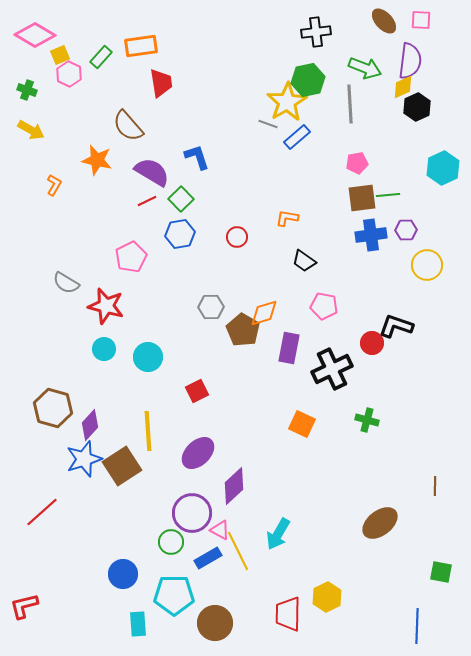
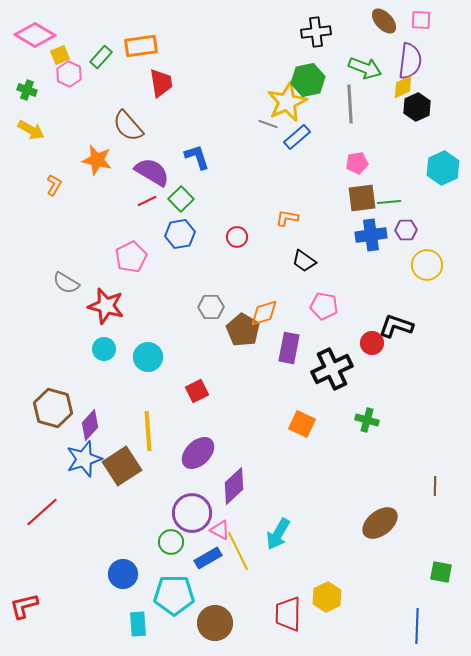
yellow star at (287, 102): rotated 6 degrees clockwise
green line at (388, 195): moved 1 px right, 7 px down
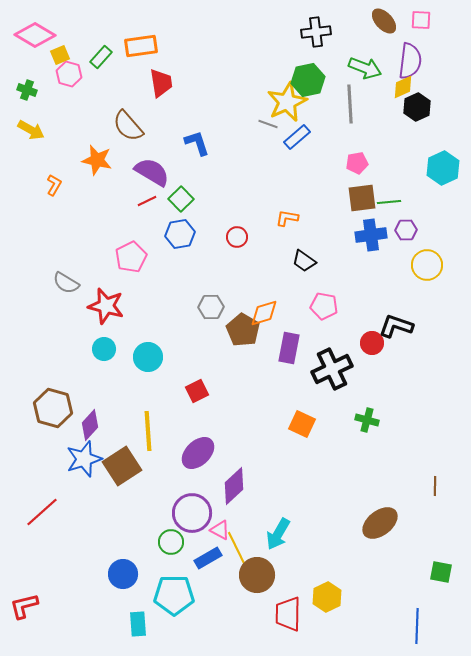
pink hexagon at (69, 74): rotated 10 degrees counterclockwise
blue L-shape at (197, 157): moved 14 px up
brown circle at (215, 623): moved 42 px right, 48 px up
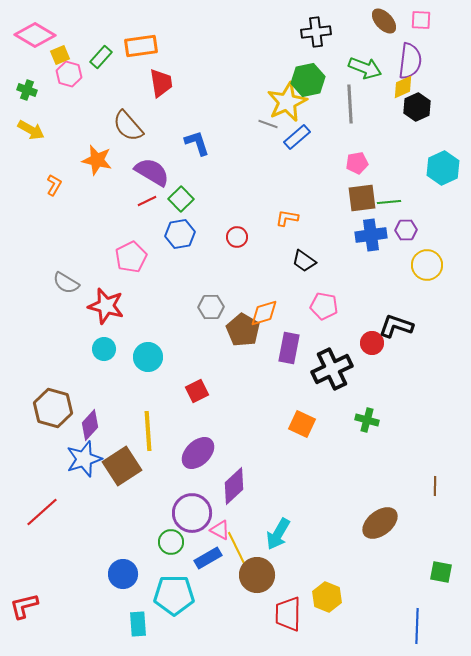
yellow hexagon at (327, 597): rotated 12 degrees counterclockwise
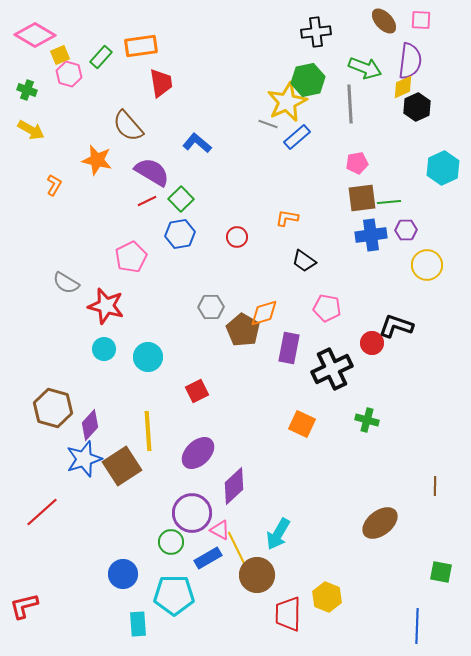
blue L-shape at (197, 143): rotated 32 degrees counterclockwise
pink pentagon at (324, 306): moved 3 px right, 2 px down
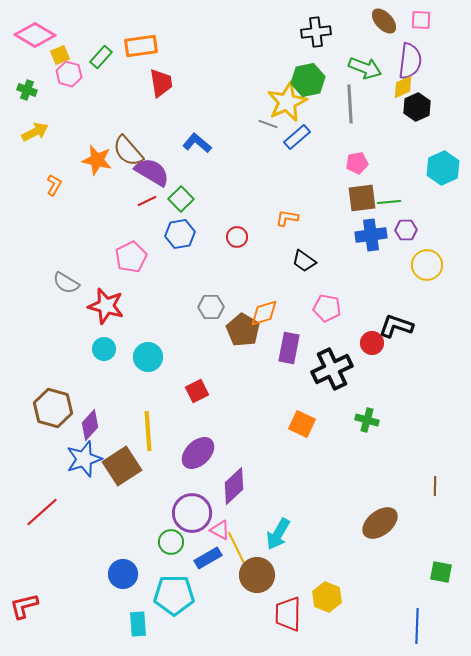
brown semicircle at (128, 126): moved 25 px down
yellow arrow at (31, 130): moved 4 px right, 2 px down; rotated 56 degrees counterclockwise
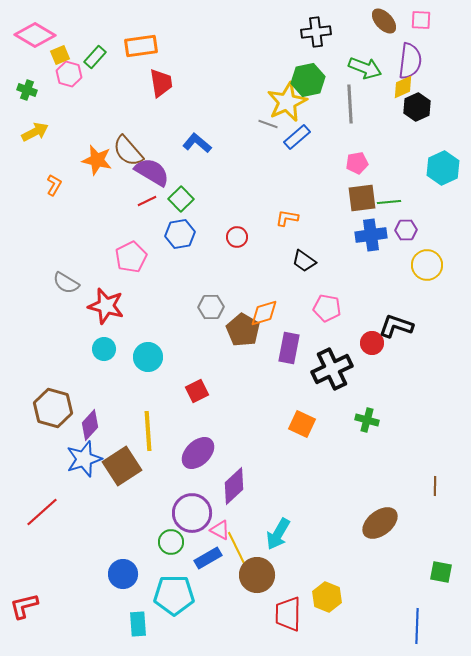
green rectangle at (101, 57): moved 6 px left
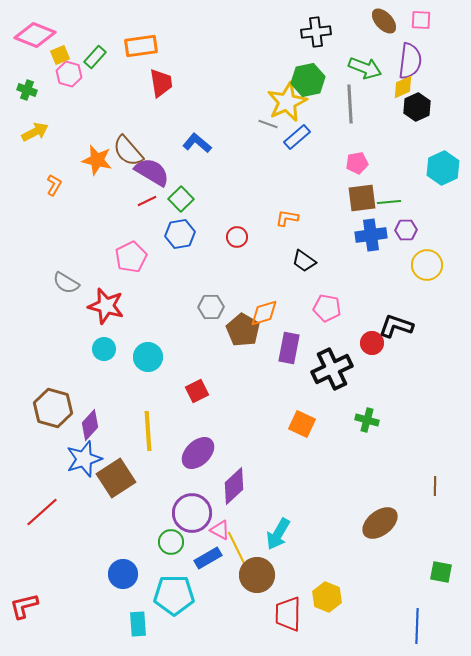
pink diamond at (35, 35): rotated 9 degrees counterclockwise
brown square at (122, 466): moved 6 px left, 12 px down
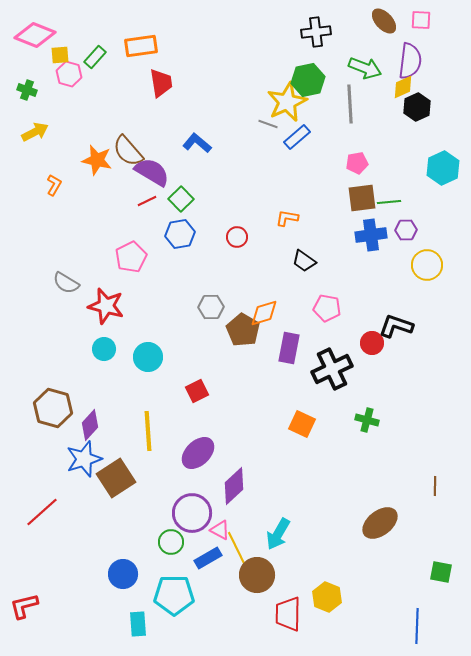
yellow square at (60, 55): rotated 18 degrees clockwise
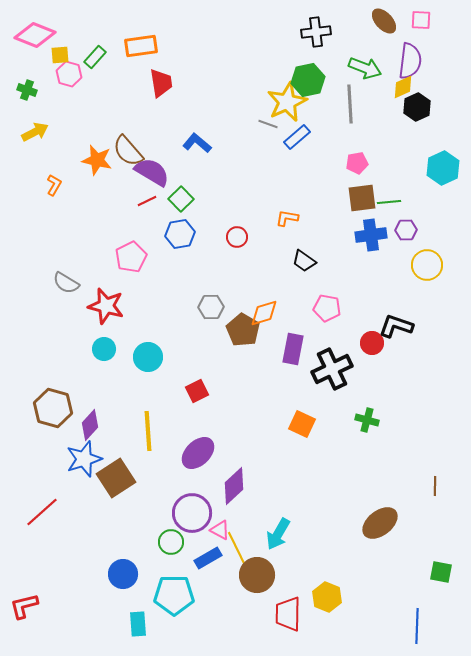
purple rectangle at (289, 348): moved 4 px right, 1 px down
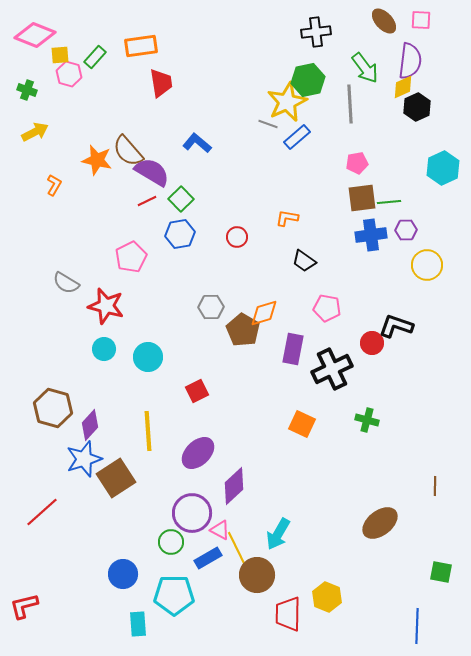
green arrow at (365, 68): rotated 32 degrees clockwise
